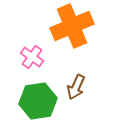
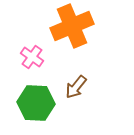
brown arrow: rotated 15 degrees clockwise
green hexagon: moved 2 px left, 2 px down; rotated 12 degrees clockwise
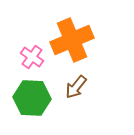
orange cross: moved 14 px down
green hexagon: moved 4 px left, 5 px up
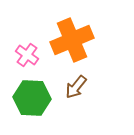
pink cross: moved 5 px left, 2 px up
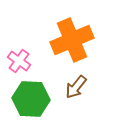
pink cross: moved 8 px left, 6 px down
green hexagon: moved 1 px left, 1 px down
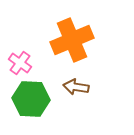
pink cross: moved 1 px right, 2 px down
brown arrow: rotated 60 degrees clockwise
